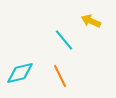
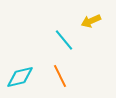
yellow arrow: rotated 48 degrees counterclockwise
cyan diamond: moved 4 px down
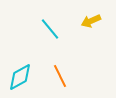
cyan line: moved 14 px left, 11 px up
cyan diamond: rotated 16 degrees counterclockwise
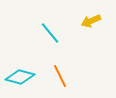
cyan line: moved 4 px down
cyan diamond: rotated 44 degrees clockwise
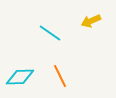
cyan line: rotated 15 degrees counterclockwise
cyan diamond: rotated 16 degrees counterclockwise
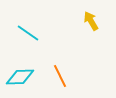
yellow arrow: rotated 84 degrees clockwise
cyan line: moved 22 px left
